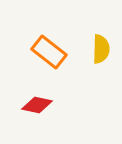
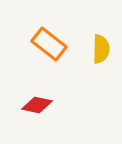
orange rectangle: moved 8 px up
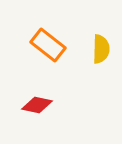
orange rectangle: moved 1 px left, 1 px down
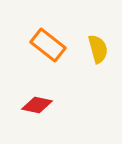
yellow semicircle: moved 3 px left; rotated 16 degrees counterclockwise
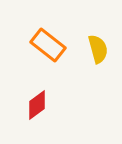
red diamond: rotated 48 degrees counterclockwise
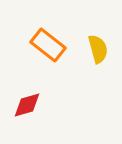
red diamond: moved 10 px left; rotated 20 degrees clockwise
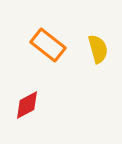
red diamond: rotated 12 degrees counterclockwise
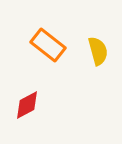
yellow semicircle: moved 2 px down
